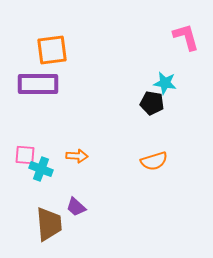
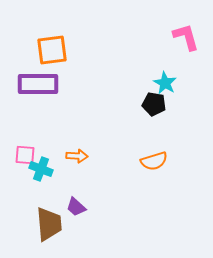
cyan star: rotated 20 degrees clockwise
black pentagon: moved 2 px right, 1 px down
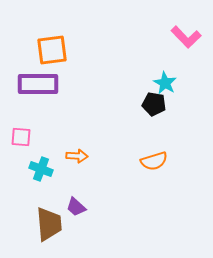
pink L-shape: rotated 152 degrees clockwise
pink square: moved 4 px left, 18 px up
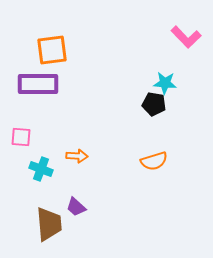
cyan star: rotated 25 degrees counterclockwise
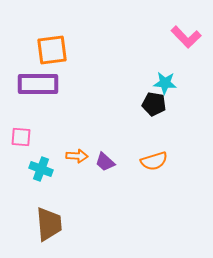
purple trapezoid: moved 29 px right, 45 px up
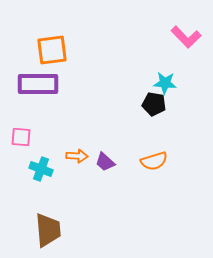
brown trapezoid: moved 1 px left, 6 px down
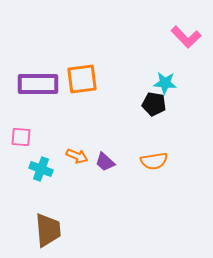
orange square: moved 30 px right, 29 px down
orange arrow: rotated 20 degrees clockwise
orange semicircle: rotated 8 degrees clockwise
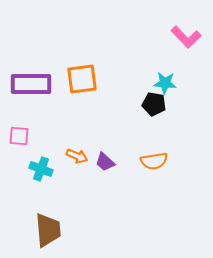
purple rectangle: moved 7 px left
pink square: moved 2 px left, 1 px up
